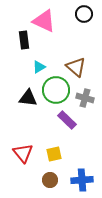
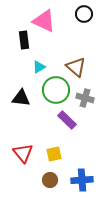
black triangle: moved 7 px left
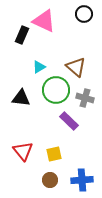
black rectangle: moved 2 px left, 5 px up; rotated 30 degrees clockwise
purple rectangle: moved 2 px right, 1 px down
red triangle: moved 2 px up
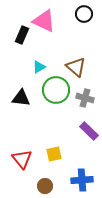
purple rectangle: moved 20 px right, 10 px down
red triangle: moved 1 px left, 8 px down
brown circle: moved 5 px left, 6 px down
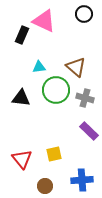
cyan triangle: rotated 24 degrees clockwise
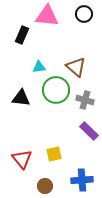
pink triangle: moved 3 px right, 5 px up; rotated 20 degrees counterclockwise
gray cross: moved 2 px down
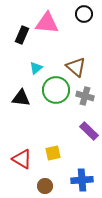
pink triangle: moved 7 px down
cyan triangle: moved 3 px left, 1 px down; rotated 32 degrees counterclockwise
gray cross: moved 4 px up
yellow square: moved 1 px left, 1 px up
red triangle: rotated 20 degrees counterclockwise
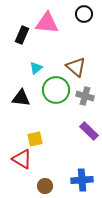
yellow square: moved 18 px left, 14 px up
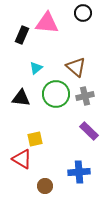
black circle: moved 1 px left, 1 px up
green circle: moved 4 px down
gray cross: rotated 30 degrees counterclockwise
blue cross: moved 3 px left, 8 px up
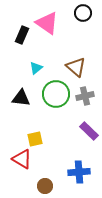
pink triangle: rotated 30 degrees clockwise
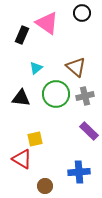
black circle: moved 1 px left
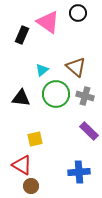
black circle: moved 4 px left
pink triangle: moved 1 px right, 1 px up
cyan triangle: moved 6 px right, 2 px down
gray cross: rotated 30 degrees clockwise
red triangle: moved 6 px down
brown circle: moved 14 px left
